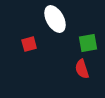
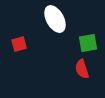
red square: moved 10 px left
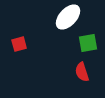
white ellipse: moved 13 px right, 2 px up; rotated 72 degrees clockwise
red semicircle: moved 3 px down
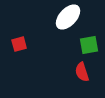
green square: moved 1 px right, 2 px down
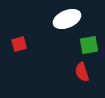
white ellipse: moved 1 px left, 2 px down; rotated 24 degrees clockwise
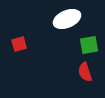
red semicircle: moved 3 px right
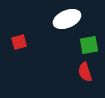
red square: moved 2 px up
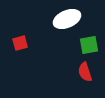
red square: moved 1 px right, 1 px down
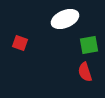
white ellipse: moved 2 px left
red square: rotated 35 degrees clockwise
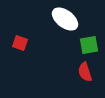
white ellipse: rotated 60 degrees clockwise
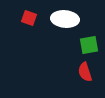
white ellipse: rotated 32 degrees counterclockwise
red square: moved 9 px right, 25 px up
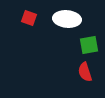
white ellipse: moved 2 px right
